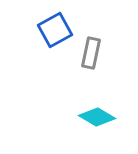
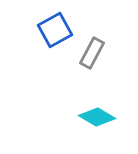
gray rectangle: moved 1 px right; rotated 16 degrees clockwise
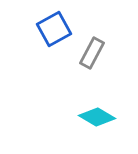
blue square: moved 1 px left, 1 px up
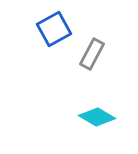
gray rectangle: moved 1 px down
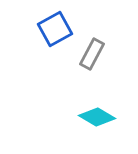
blue square: moved 1 px right
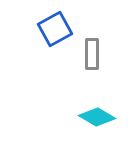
gray rectangle: rotated 28 degrees counterclockwise
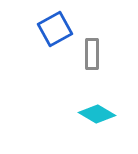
cyan diamond: moved 3 px up
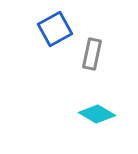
gray rectangle: rotated 12 degrees clockwise
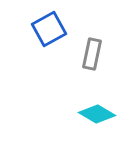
blue square: moved 6 px left
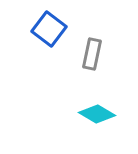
blue square: rotated 24 degrees counterclockwise
